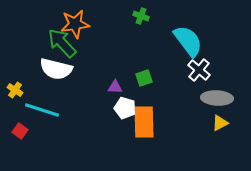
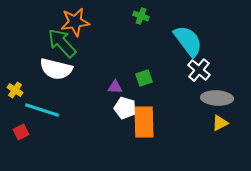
orange star: moved 2 px up
red square: moved 1 px right, 1 px down; rotated 28 degrees clockwise
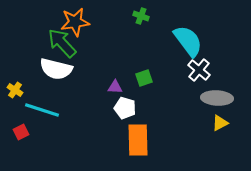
orange rectangle: moved 6 px left, 18 px down
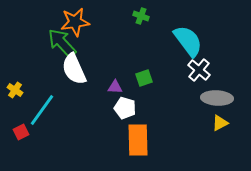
white semicircle: moved 18 px right; rotated 52 degrees clockwise
cyan line: rotated 72 degrees counterclockwise
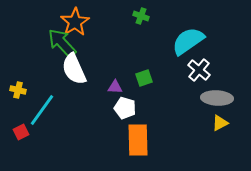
orange star: rotated 24 degrees counterclockwise
cyan semicircle: rotated 88 degrees counterclockwise
yellow cross: moved 3 px right; rotated 21 degrees counterclockwise
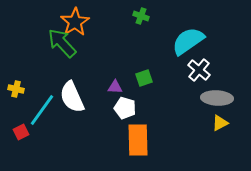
white semicircle: moved 2 px left, 28 px down
yellow cross: moved 2 px left, 1 px up
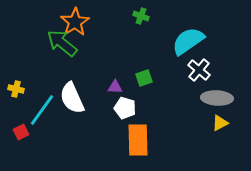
green arrow: rotated 8 degrees counterclockwise
white semicircle: moved 1 px down
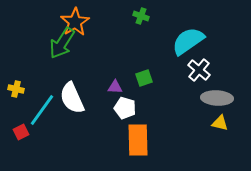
green arrow: rotated 96 degrees counterclockwise
yellow triangle: rotated 42 degrees clockwise
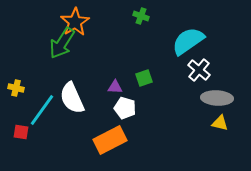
yellow cross: moved 1 px up
red square: rotated 35 degrees clockwise
orange rectangle: moved 28 px left; rotated 64 degrees clockwise
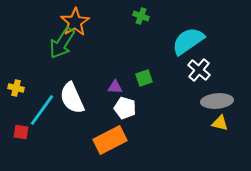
gray ellipse: moved 3 px down; rotated 8 degrees counterclockwise
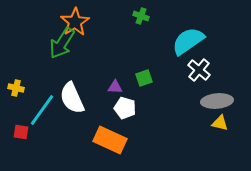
orange rectangle: rotated 52 degrees clockwise
